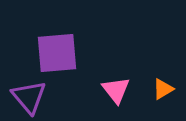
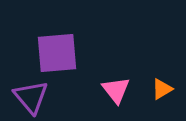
orange triangle: moved 1 px left
purple triangle: moved 2 px right
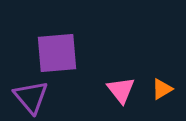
pink triangle: moved 5 px right
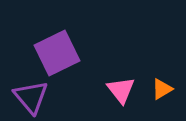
purple square: rotated 21 degrees counterclockwise
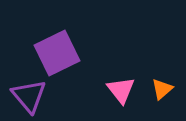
orange triangle: rotated 10 degrees counterclockwise
purple triangle: moved 2 px left, 1 px up
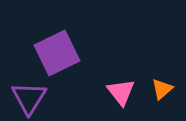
pink triangle: moved 2 px down
purple triangle: moved 2 px down; rotated 12 degrees clockwise
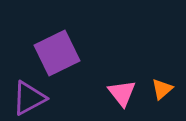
pink triangle: moved 1 px right, 1 px down
purple triangle: rotated 30 degrees clockwise
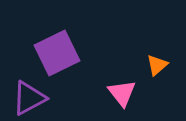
orange triangle: moved 5 px left, 24 px up
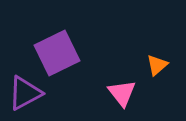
purple triangle: moved 4 px left, 5 px up
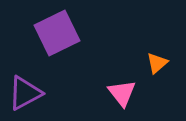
purple square: moved 20 px up
orange triangle: moved 2 px up
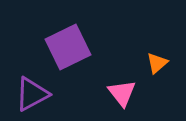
purple square: moved 11 px right, 14 px down
purple triangle: moved 7 px right, 1 px down
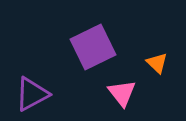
purple square: moved 25 px right
orange triangle: rotated 35 degrees counterclockwise
